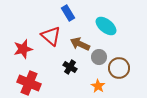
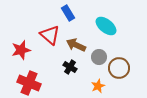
red triangle: moved 1 px left, 1 px up
brown arrow: moved 4 px left, 1 px down
red star: moved 2 px left, 1 px down
orange star: rotated 16 degrees clockwise
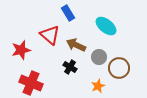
red cross: moved 2 px right
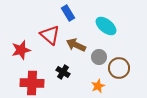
black cross: moved 7 px left, 5 px down
red cross: moved 1 px right; rotated 20 degrees counterclockwise
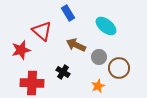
red triangle: moved 8 px left, 4 px up
